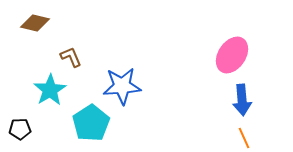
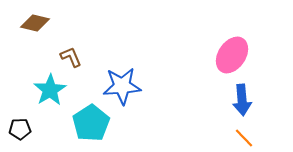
orange line: rotated 20 degrees counterclockwise
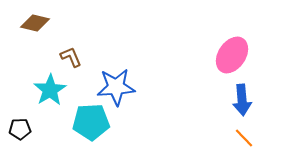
blue star: moved 6 px left, 1 px down
cyan pentagon: moved 1 px up; rotated 30 degrees clockwise
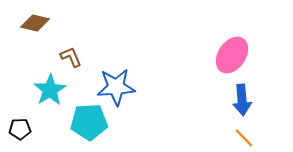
cyan pentagon: moved 2 px left
